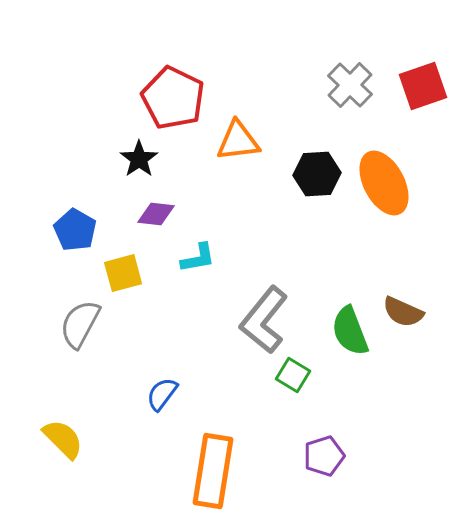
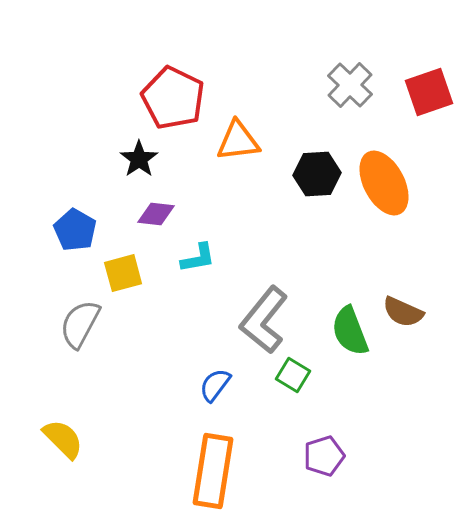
red square: moved 6 px right, 6 px down
blue semicircle: moved 53 px right, 9 px up
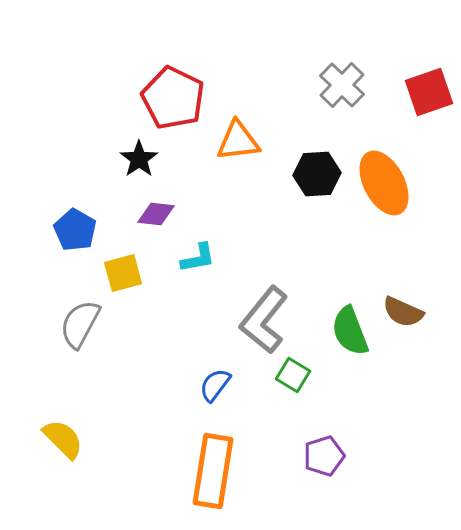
gray cross: moved 8 px left
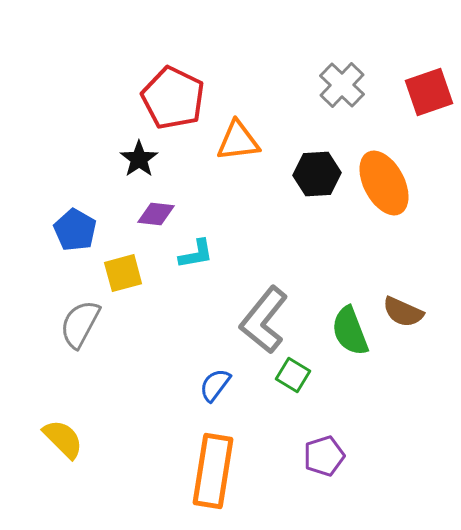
cyan L-shape: moved 2 px left, 4 px up
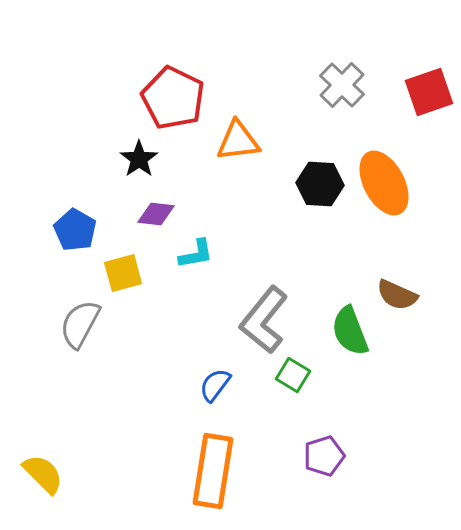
black hexagon: moved 3 px right, 10 px down; rotated 6 degrees clockwise
brown semicircle: moved 6 px left, 17 px up
yellow semicircle: moved 20 px left, 35 px down
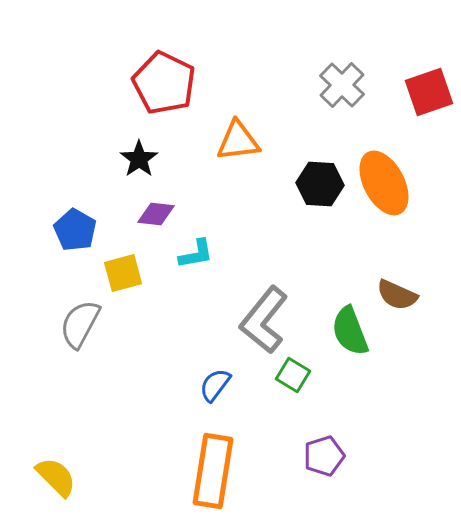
red pentagon: moved 9 px left, 15 px up
yellow semicircle: moved 13 px right, 3 px down
